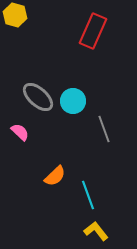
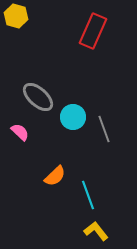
yellow hexagon: moved 1 px right, 1 px down
cyan circle: moved 16 px down
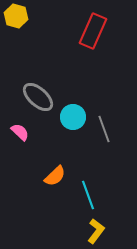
yellow L-shape: rotated 75 degrees clockwise
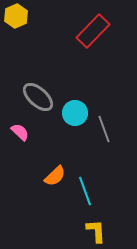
yellow hexagon: rotated 20 degrees clockwise
red rectangle: rotated 20 degrees clockwise
cyan circle: moved 2 px right, 4 px up
cyan line: moved 3 px left, 4 px up
yellow L-shape: rotated 40 degrees counterclockwise
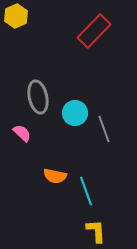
red rectangle: moved 1 px right
gray ellipse: rotated 36 degrees clockwise
pink semicircle: moved 2 px right, 1 px down
orange semicircle: rotated 55 degrees clockwise
cyan line: moved 1 px right
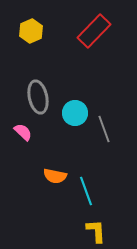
yellow hexagon: moved 15 px right, 15 px down
pink semicircle: moved 1 px right, 1 px up
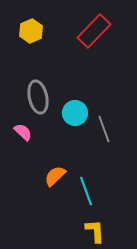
orange semicircle: rotated 125 degrees clockwise
yellow L-shape: moved 1 px left
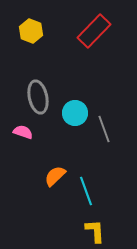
yellow hexagon: rotated 15 degrees counterclockwise
pink semicircle: rotated 24 degrees counterclockwise
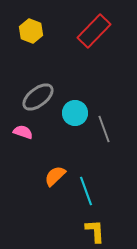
gray ellipse: rotated 64 degrees clockwise
